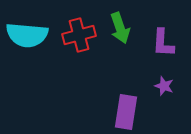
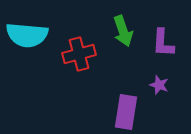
green arrow: moved 3 px right, 3 px down
red cross: moved 19 px down
purple star: moved 5 px left, 1 px up
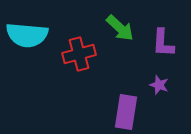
green arrow: moved 3 px left, 3 px up; rotated 28 degrees counterclockwise
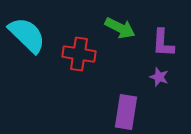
green arrow: rotated 16 degrees counterclockwise
cyan semicircle: rotated 141 degrees counterclockwise
red cross: rotated 24 degrees clockwise
purple star: moved 8 px up
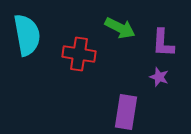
cyan semicircle: rotated 36 degrees clockwise
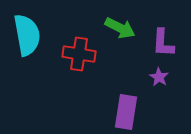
purple star: rotated 12 degrees clockwise
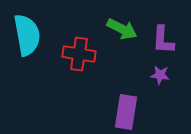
green arrow: moved 2 px right, 1 px down
purple L-shape: moved 3 px up
purple star: moved 1 px right, 2 px up; rotated 24 degrees counterclockwise
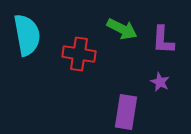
purple star: moved 7 px down; rotated 18 degrees clockwise
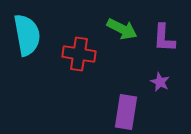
purple L-shape: moved 1 px right, 2 px up
